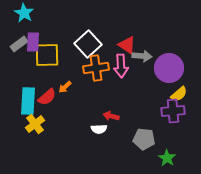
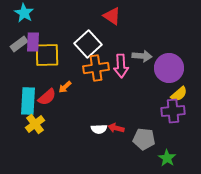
red triangle: moved 15 px left, 29 px up
red arrow: moved 5 px right, 12 px down
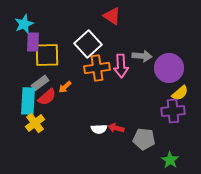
cyan star: moved 11 px down; rotated 18 degrees clockwise
gray rectangle: moved 21 px right, 39 px down
orange cross: moved 1 px right
yellow semicircle: moved 1 px right, 1 px up
yellow cross: moved 1 px up
green star: moved 3 px right, 2 px down
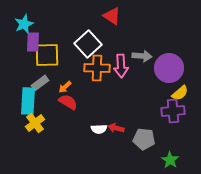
orange cross: rotated 10 degrees clockwise
red semicircle: moved 21 px right, 5 px down; rotated 108 degrees counterclockwise
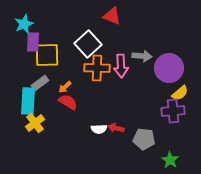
red triangle: rotated 12 degrees counterclockwise
